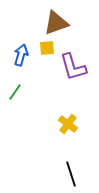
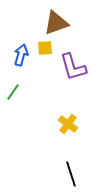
yellow square: moved 2 px left
green line: moved 2 px left
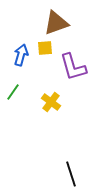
yellow cross: moved 17 px left, 22 px up
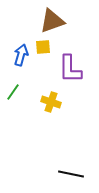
brown triangle: moved 4 px left, 2 px up
yellow square: moved 2 px left, 1 px up
purple L-shape: moved 3 px left, 2 px down; rotated 16 degrees clockwise
yellow cross: rotated 18 degrees counterclockwise
black line: rotated 60 degrees counterclockwise
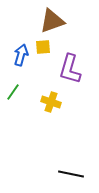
purple L-shape: rotated 16 degrees clockwise
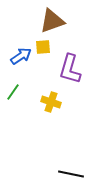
blue arrow: moved 1 px down; rotated 40 degrees clockwise
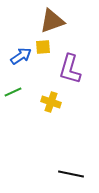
green line: rotated 30 degrees clockwise
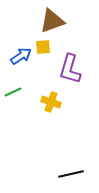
black line: rotated 25 degrees counterclockwise
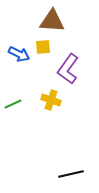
brown triangle: rotated 24 degrees clockwise
blue arrow: moved 2 px left, 2 px up; rotated 60 degrees clockwise
purple L-shape: moved 2 px left; rotated 20 degrees clockwise
green line: moved 12 px down
yellow cross: moved 2 px up
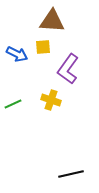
blue arrow: moved 2 px left
